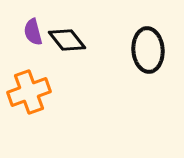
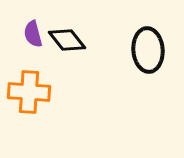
purple semicircle: moved 2 px down
orange cross: rotated 24 degrees clockwise
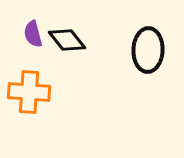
black ellipse: rotated 6 degrees clockwise
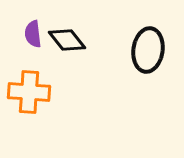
purple semicircle: rotated 8 degrees clockwise
black ellipse: rotated 6 degrees clockwise
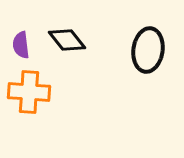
purple semicircle: moved 12 px left, 11 px down
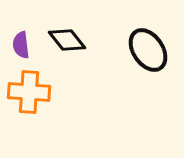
black ellipse: rotated 42 degrees counterclockwise
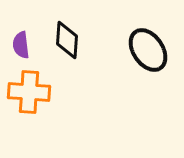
black diamond: rotated 42 degrees clockwise
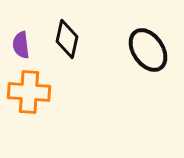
black diamond: moved 1 px up; rotated 9 degrees clockwise
